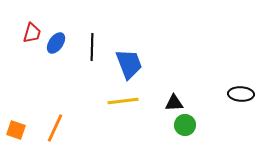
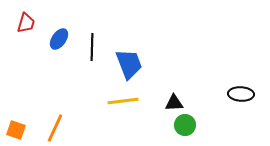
red trapezoid: moved 6 px left, 10 px up
blue ellipse: moved 3 px right, 4 px up
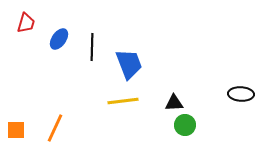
orange square: rotated 18 degrees counterclockwise
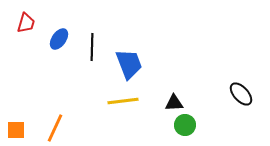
black ellipse: rotated 45 degrees clockwise
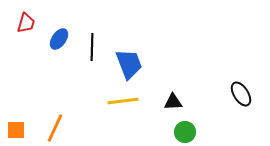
black ellipse: rotated 10 degrees clockwise
black triangle: moved 1 px left, 1 px up
green circle: moved 7 px down
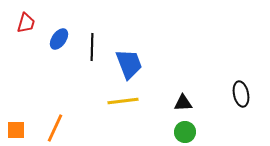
black ellipse: rotated 20 degrees clockwise
black triangle: moved 10 px right, 1 px down
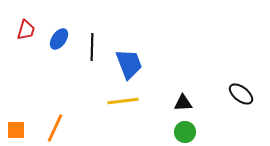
red trapezoid: moved 7 px down
black ellipse: rotated 40 degrees counterclockwise
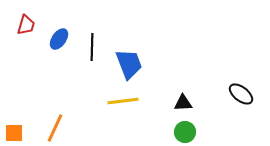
red trapezoid: moved 5 px up
orange square: moved 2 px left, 3 px down
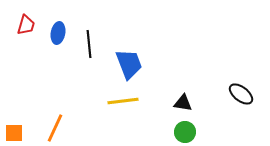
blue ellipse: moved 1 px left, 6 px up; rotated 25 degrees counterclockwise
black line: moved 3 px left, 3 px up; rotated 8 degrees counterclockwise
black triangle: rotated 12 degrees clockwise
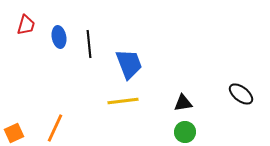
blue ellipse: moved 1 px right, 4 px down; rotated 20 degrees counterclockwise
black triangle: rotated 18 degrees counterclockwise
orange square: rotated 24 degrees counterclockwise
